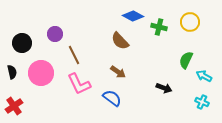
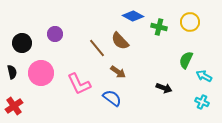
brown line: moved 23 px right, 7 px up; rotated 12 degrees counterclockwise
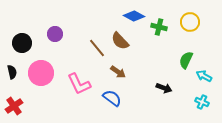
blue diamond: moved 1 px right
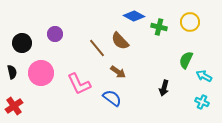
black arrow: rotated 84 degrees clockwise
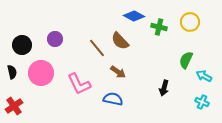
purple circle: moved 5 px down
black circle: moved 2 px down
blue semicircle: moved 1 px right, 1 px down; rotated 24 degrees counterclockwise
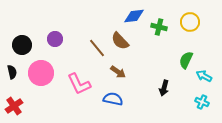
blue diamond: rotated 35 degrees counterclockwise
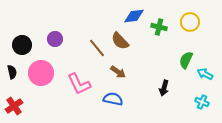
cyan arrow: moved 1 px right, 2 px up
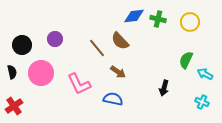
green cross: moved 1 px left, 8 px up
